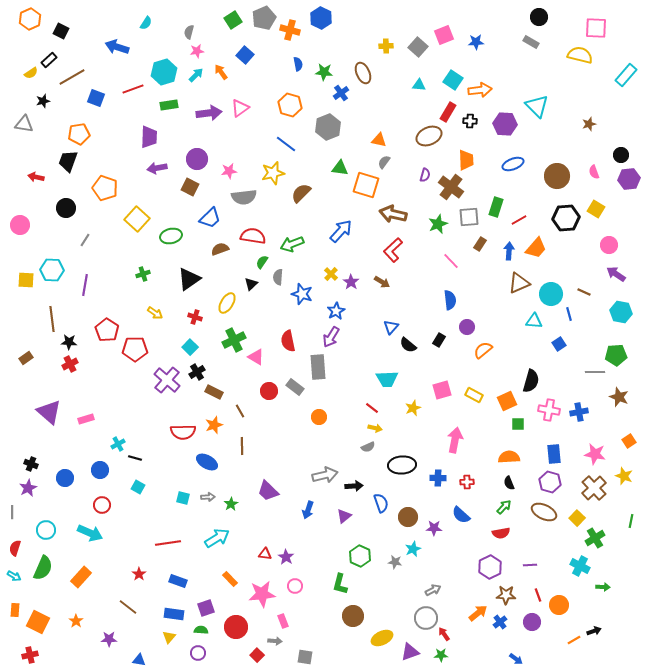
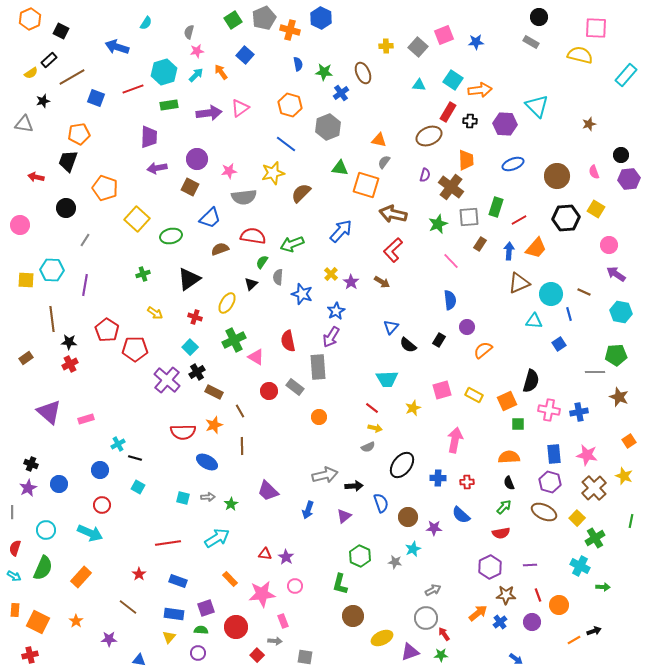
pink star at (595, 454): moved 8 px left, 1 px down
black ellipse at (402, 465): rotated 48 degrees counterclockwise
blue circle at (65, 478): moved 6 px left, 6 px down
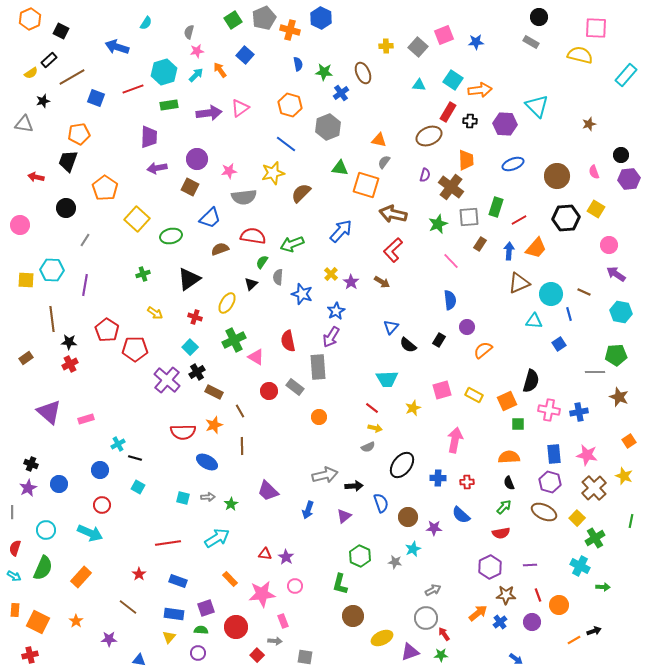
orange arrow at (221, 72): moved 1 px left, 2 px up
orange pentagon at (105, 188): rotated 15 degrees clockwise
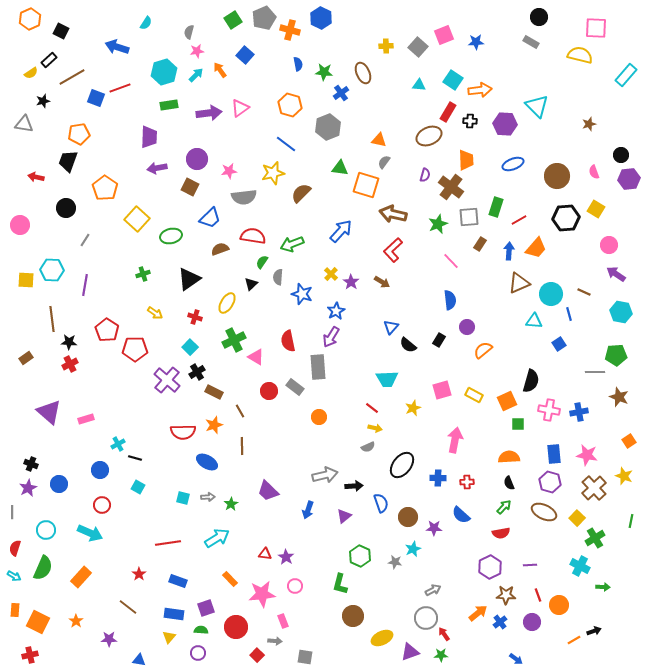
red line at (133, 89): moved 13 px left, 1 px up
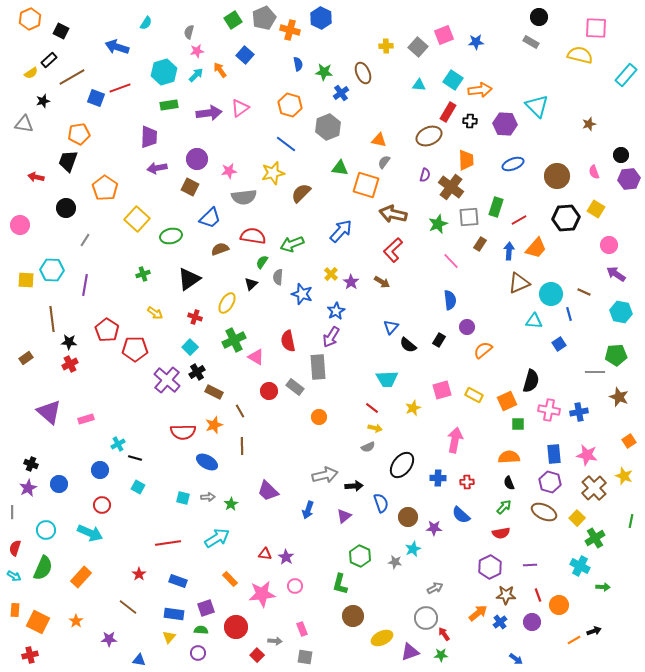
gray arrow at (433, 590): moved 2 px right, 2 px up
pink rectangle at (283, 621): moved 19 px right, 8 px down
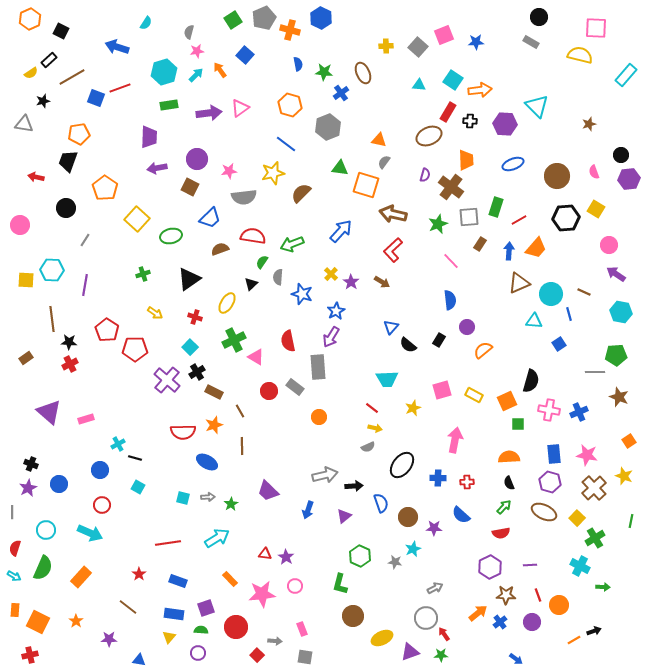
blue cross at (579, 412): rotated 12 degrees counterclockwise
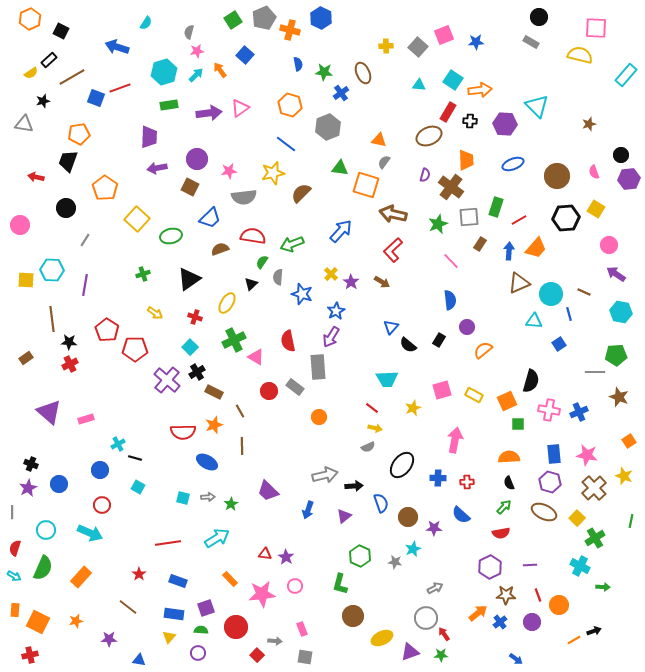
orange star at (76, 621): rotated 24 degrees clockwise
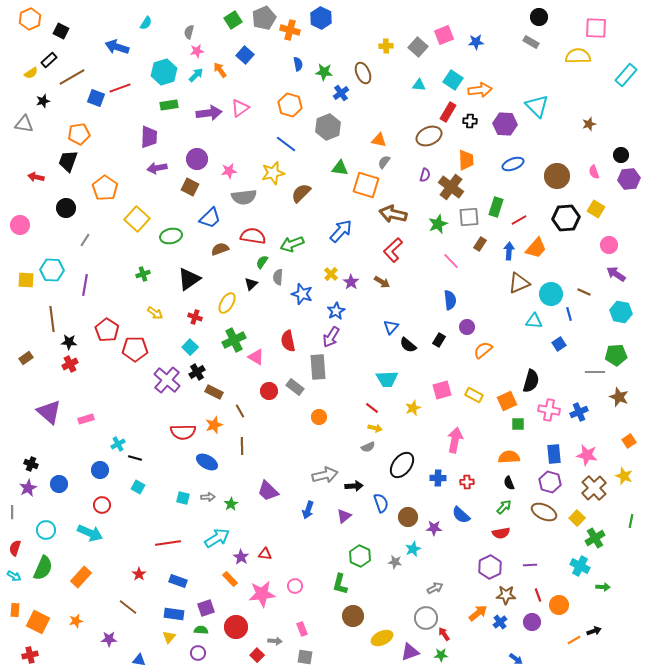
yellow semicircle at (580, 55): moved 2 px left, 1 px down; rotated 15 degrees counterclockwise
purple star at (286, 557): moved 45 px left
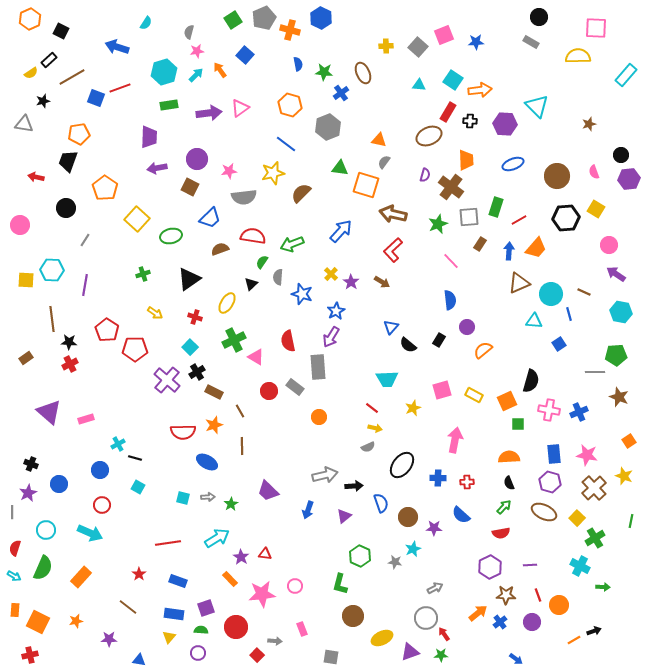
purple star at (28, 488): moved 5 px down
gray square at (305, 657): moved 26 px right
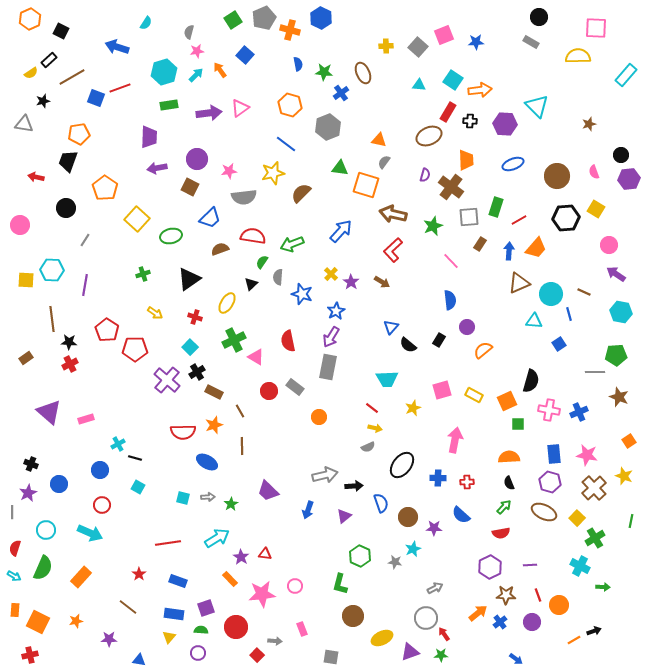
green star at (438, 224): moved 5 px left, 2 px down
gray rectangle at (318, 367): moved 10 px right; rotated 15 degrees clockwise
